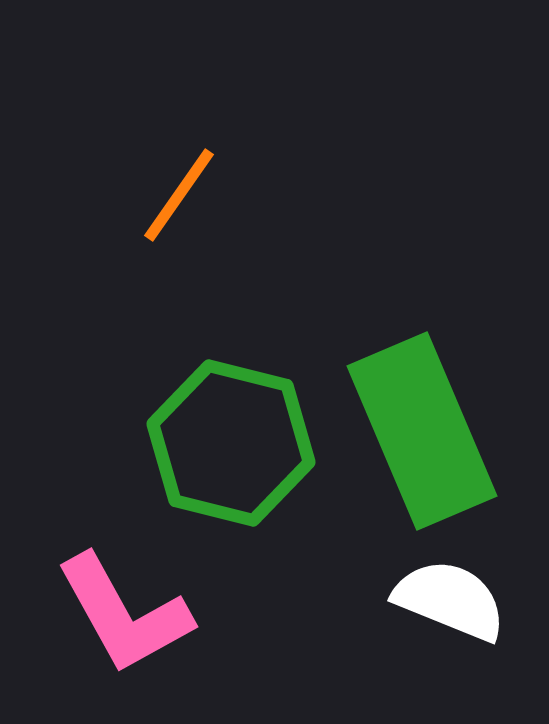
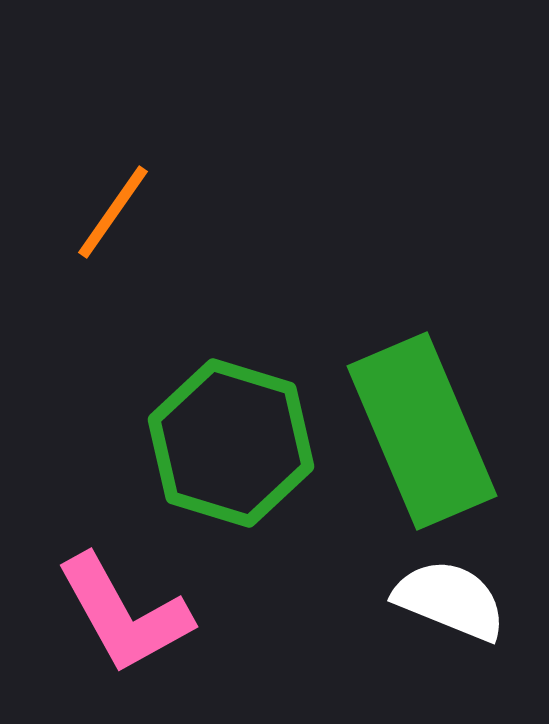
orange line: moved 66 px left, 17 px down
green hexagon: rotated 3 degrees clockwise
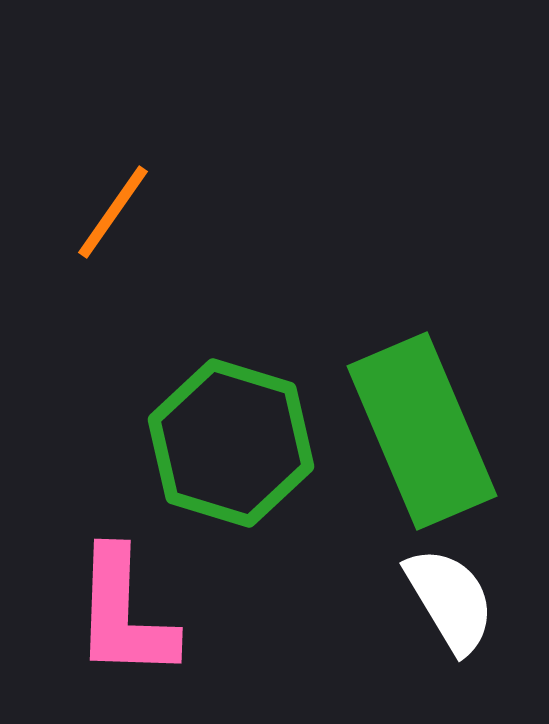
white semicircle: rotated 37 degrees clockwise
pink L-shape: rotated 31 degrees clockwise
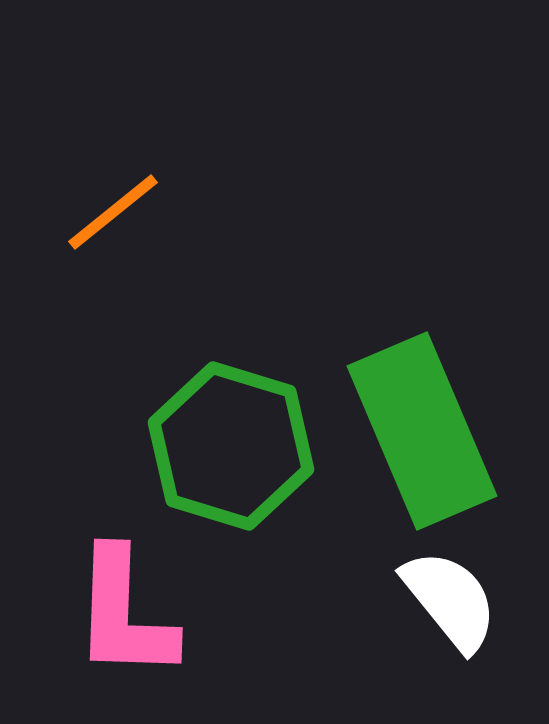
orange line: rotated 16 degrees clockwise
green hexagon: moved 3 px down
white semicircle: rotated 8 degrees counterclockwise
